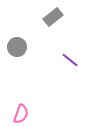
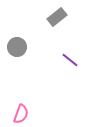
gray rectangle: moved 4 px right
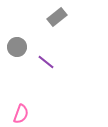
purple line: moved 24 px left, 2 px down
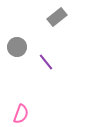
purple line: rotated 12 degrees clockwise
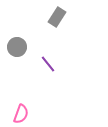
gray rectangle: rotated 18 degrees counterclockwise
purple line: moved 2 px right, 2 px down
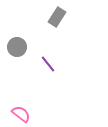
pink semicircle: rotated 72 degrees counterclockwise
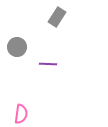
purple line: rotated 48 degrees counterclockwise
pink semicircle: rotated 60 degrees clockwise
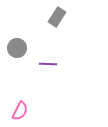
gray circle: moved 1 px down
pink semicircle: moved 1 px left, 3 px up; rotated 18 degrees clockwise
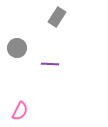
purple line: moved 2 px right
